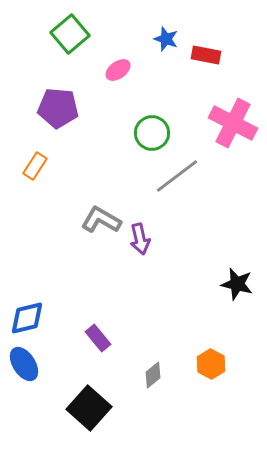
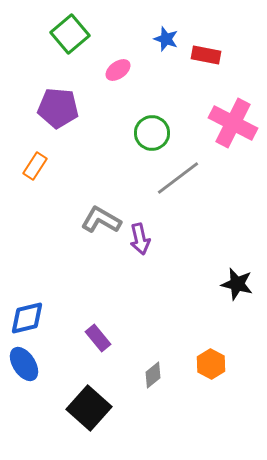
gray line: moved 1 px right, 2 px down
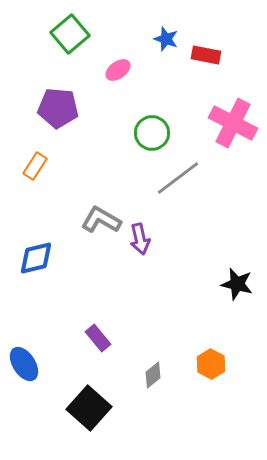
blue diamond: moved 9 px right, 60 px up
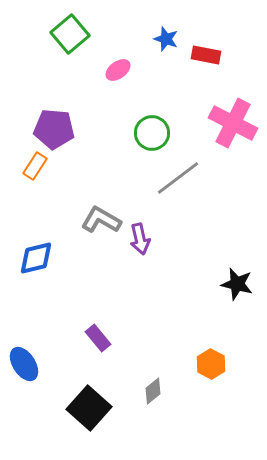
purple pentagon: moved 4 px left, 21 px down
gray diamond: moved 16 px down
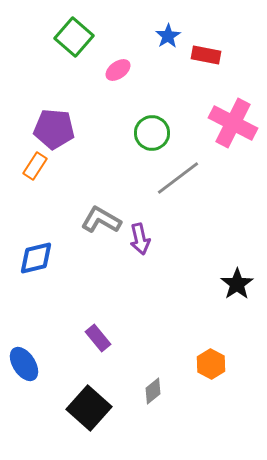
green square: moved 4 px right, 3 px down; rotated 9 degrees counterclockwise
blue star: moved 2 px right, 3 px up; rotated 20 degrees clockwise
black star: rotated 24 degrees clockwise
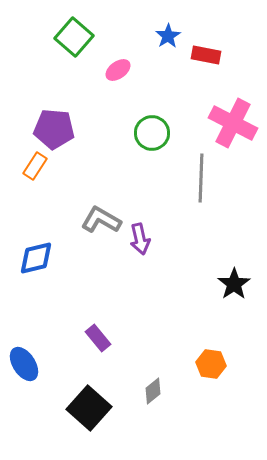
gray line: moved 23 px right; rotated 51 degrees counterclockwise
black star: moved 3 px left
orange hexagon: rotated 20 degrees counterclockwise
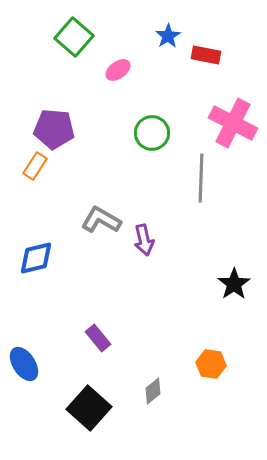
purple arrow: moved 4 px right, 1 px down
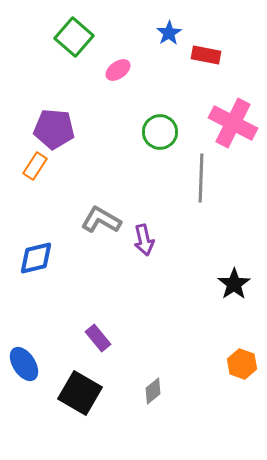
blue star: moved 1 px right, 3 px up
green circle: moved 8 px right, 1 px up
orange hexagon: moved 31 px right; rotated 12 degrees clockwise
black square: moved 9 px left, 15 px up; rotated 12 degrees counterclockwise
